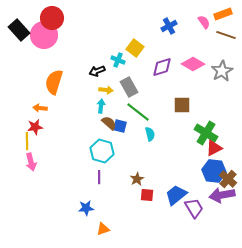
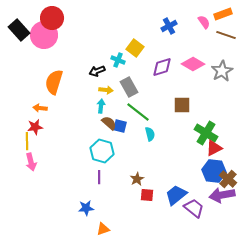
purple trapezoid: rotated 20 degrees counterclockwise
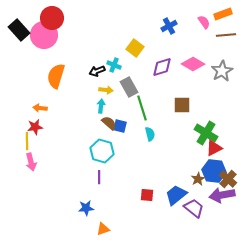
brown line: rotated 24 degrees counterclockwise
cyan cross: moved 4 px left, 5 px down
orange semicircle: moved 2 px right, 6 px up
green line: moved 4 px right, 4 px up; rotated 35 degrees clockwise
brown star: moved 61 px right
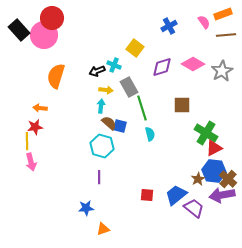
cyan hexagon: moved 5 px up
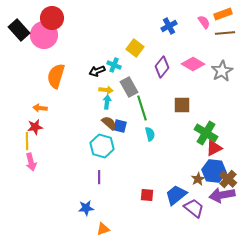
brown line: moved 1 px left, 2 px up
purple diamond: rotated 35 degrees counterclockwise
cyan arrow: moved 6 px right, 4 px up
